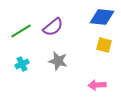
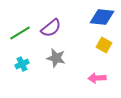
purple semicircle: moved 2 px left, 1 px down
green line: moved 1 px left, 2 px down
yellow square: rotated 14 degrees clockwise
gray star: moved 2 px left, 3 px up
pink arrow: moved 7 px up
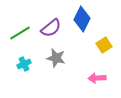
blue diamond: moved 20 px left, 2 px down; rotated 70 degrees counterclockwise
yellow square: rotated 28 degrees clockwise
cyan cross: moved 2 px right
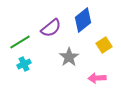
blue diamond: moved 1 px right, 1 px down; rotated 25 degrees clockwise
green line: moved 9 px down
gray star: moved 13 px right, 1 px up; rotated 24 degrees clockwise
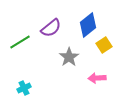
blue diamond: moved 5 px right, 5 px down
cyan cross: moved 24 px down
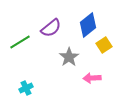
pink arrow: moved 5 px left
cyan cross: moved 2 px right
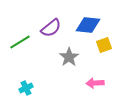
blue diamond: rotated 45 degrees clockwise
yellow square: rotated 14 degrees clockwise
pink arrow: moved 3 px right, 5 px down
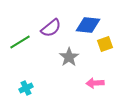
yellow square: moved 1 px right, 1 px up
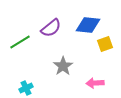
gray star: moved 6 px left, 9 px down
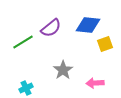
green line: moved 3 px right
gray star: moved 4 px down
